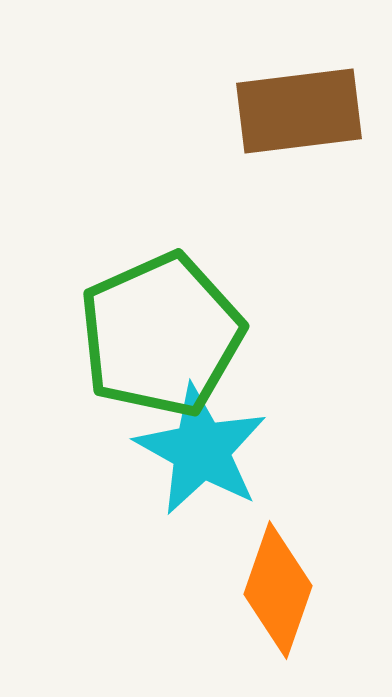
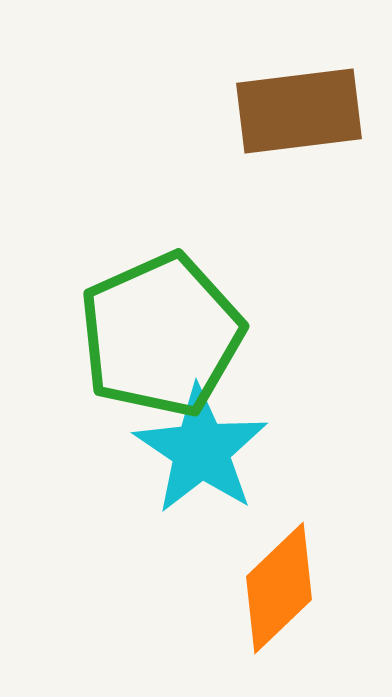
cyan star: rotated 5 degrees clockwise
orange diamond: moved 1 px right, 2 px up; rotated 27 degrees clockwise
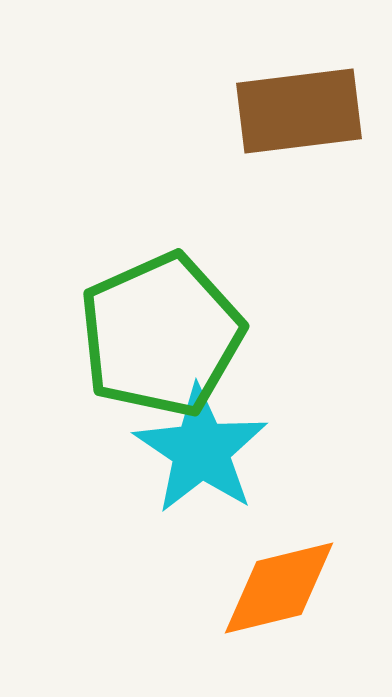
orange diamond: rotated 30 degrees clockwise
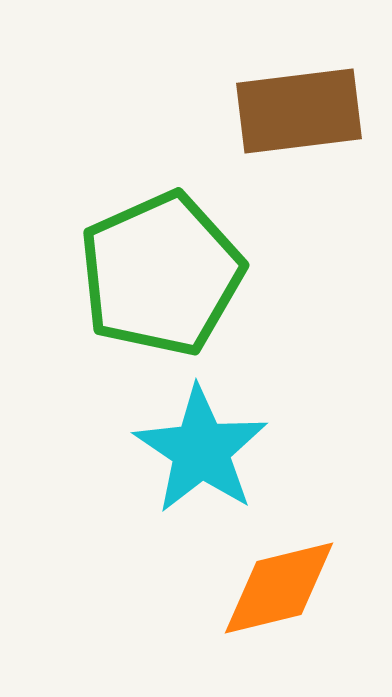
green pentagon: moved 61 px up
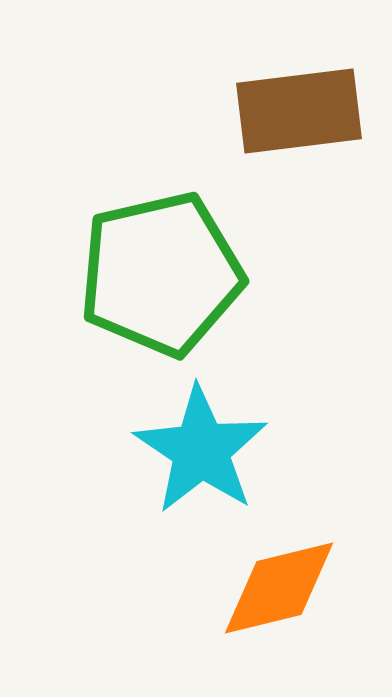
green pentagon: rotated 11 degrees clockwise
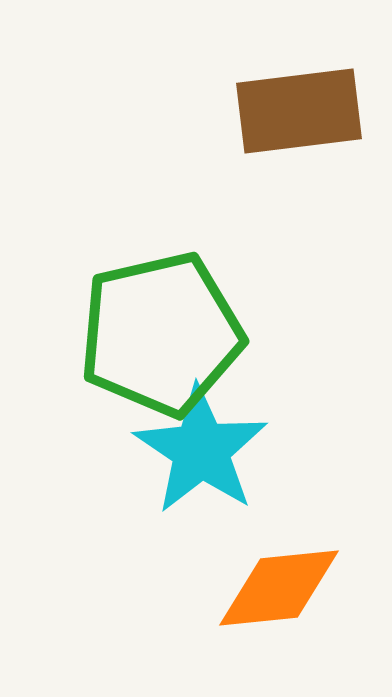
green pentagon: moved 60 px down
orange diamond: rotated 8 degrees clockwise
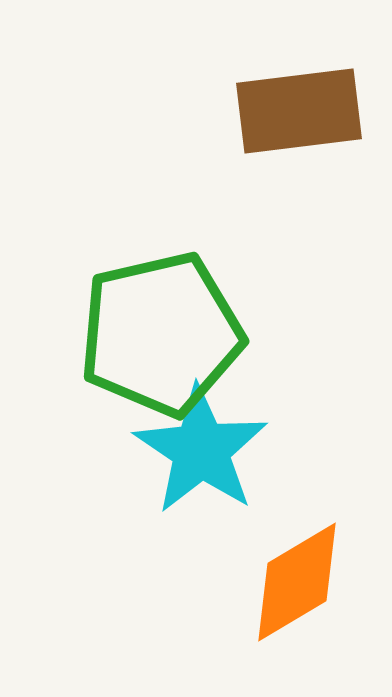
orange diamond: moved 18 px right, 6 px up; rotated 25 degrees counterclockwise
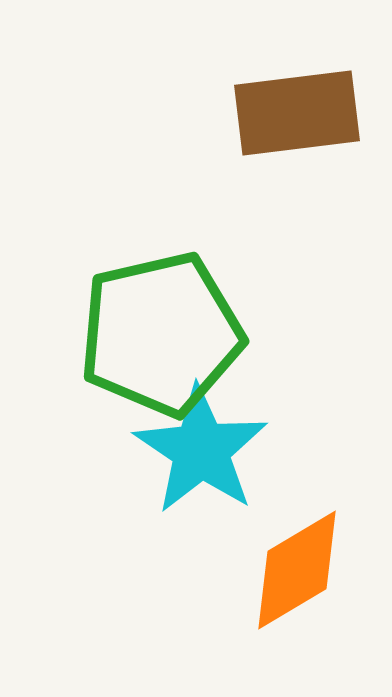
brown rectangle: moved 2 px left, 2 px down
orange diamond: moved 12 px up
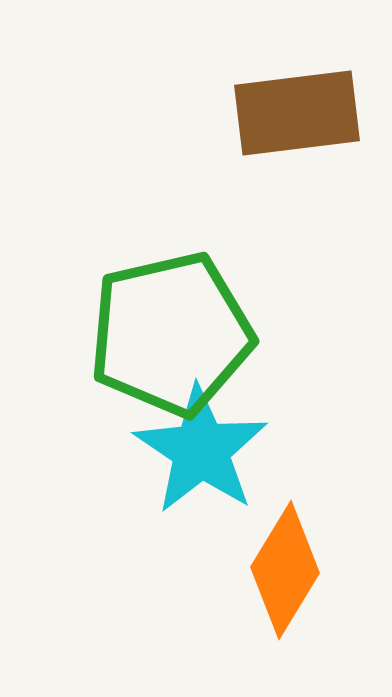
green pentagon: moved 10 px right
orange diamond: moved 12 px left; rotated 28 degrees counterclockwise
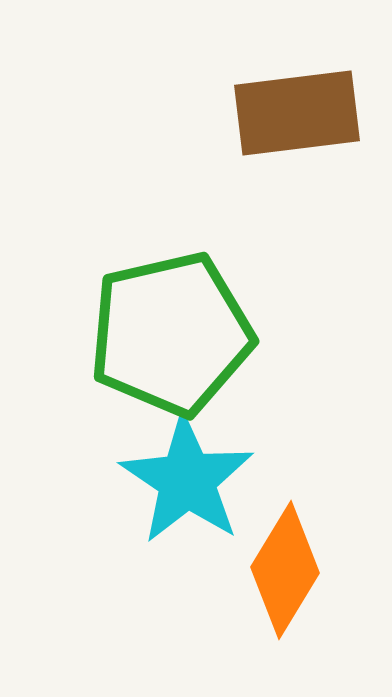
cyan star: moved 14 px left, 30 px down
